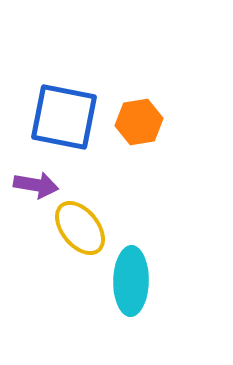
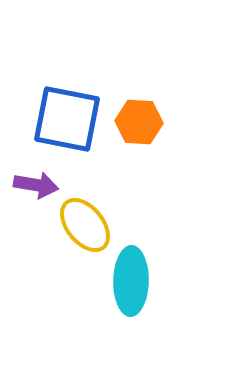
blue square: moved 3 px right, 2 px down
orange hexagon: rotated 12 degrees clockwise
yellow ellipse: moved 5 px right, 3 px up
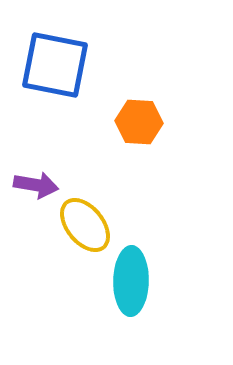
blue square: moved 12 px left, 54 px up
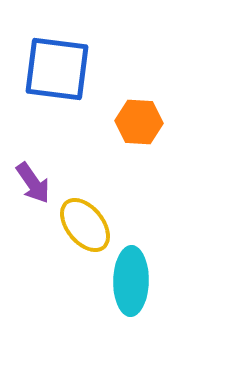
blue square: moved 2 px right, 4 px down; rotated 4 degrees counterclockwise
purple arrow: moved 3 px left, 2 px up; rotated 45 degrees clockwise
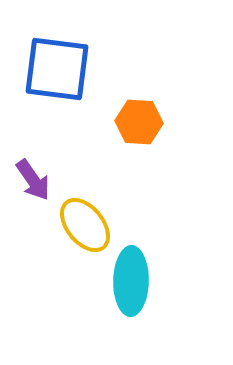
purple arrow: moved 3 px up
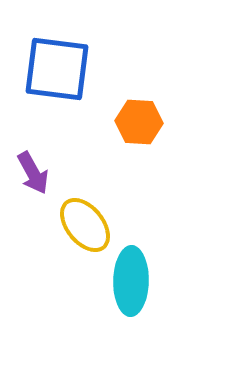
purple arrow: moved 7 px up; rotated 6 degrees clockwise
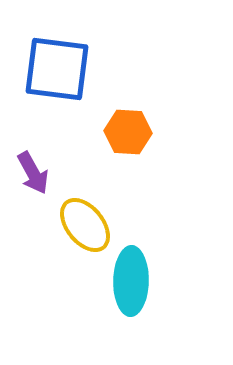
orange hexagon: moved 11 px left, 10 px down
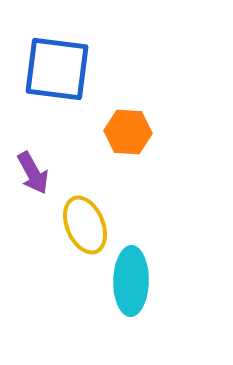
yellow ellipse: rotated 16 degrees clockwise
